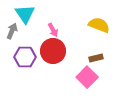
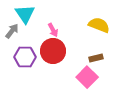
gray arrow: rotated 14 degrees clockwise
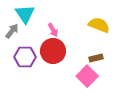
pink square: moved 1 px up
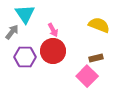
gray arrow: moved 1 px down
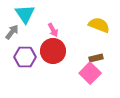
pink square: moved 3 px right, 3 px up
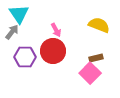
cyan triangle: moved 6 px left
pink arrow: moved 3 px right
